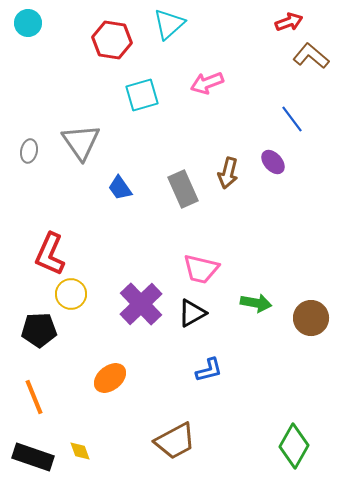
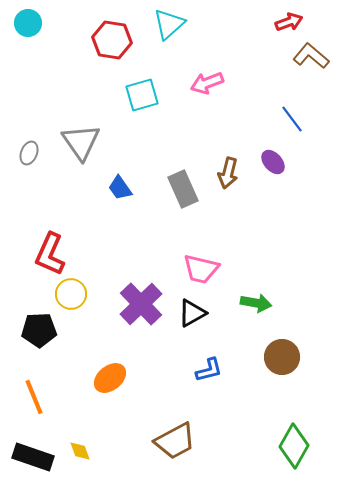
gray ellipse: moved 2 px down; rotated 10 degrees clockwise
brown circle: moved 29 px left, 39 px down
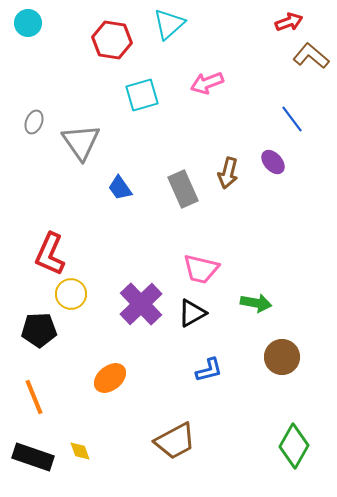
gray ellipse: moved 5 px right, 31 px up
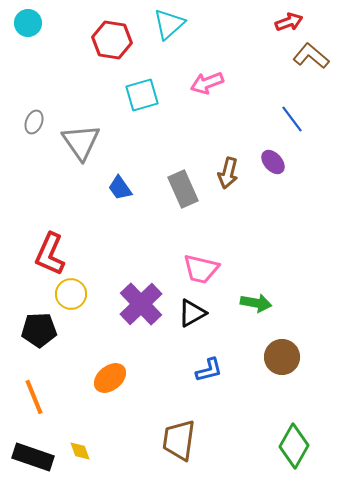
brown trapezoid: moved 4 px right, 1 px up; rotated 126 degrees clockwise
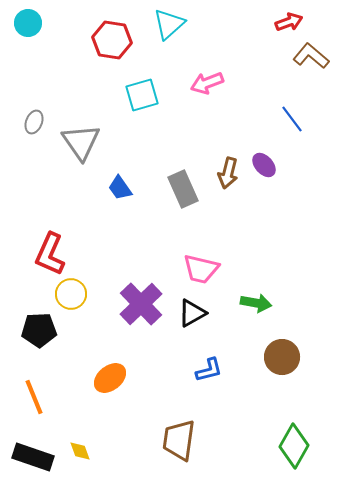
purple ellipse: moved 9 px left, 3 px down
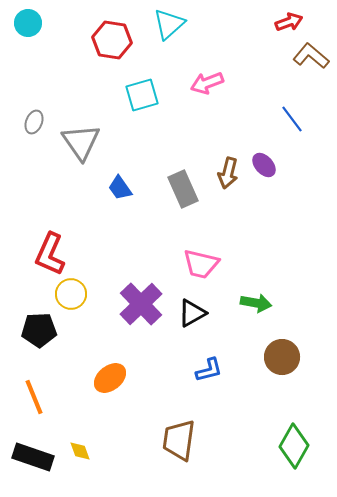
pink trapezoid: moved 5 px up
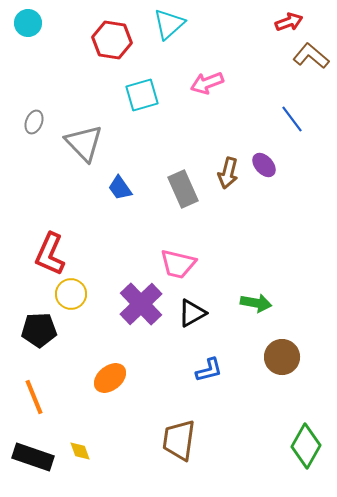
gray triangle: moved 3 px right, 1 px down; rotated 9 degrees counterclockwise
pink trapezoid: moved 23 px left
green diamond: moved 12 px right
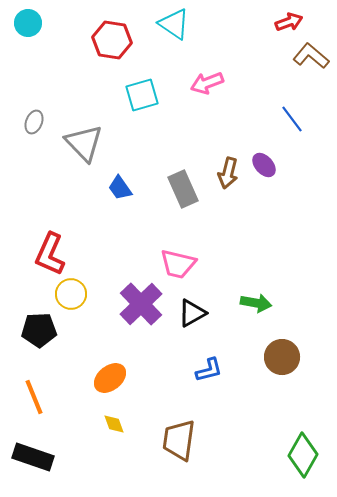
cyan triangle: moved 5 px right; rotated 44 degrees counterclockwise
green diamond: moved 3 px left, 9 px down
yellow diamond: moved 34 px right, 27 px up
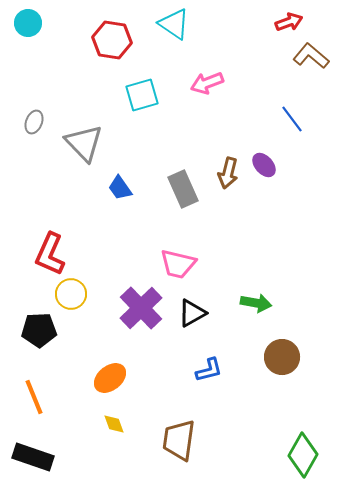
purple cross: moved 4 px down
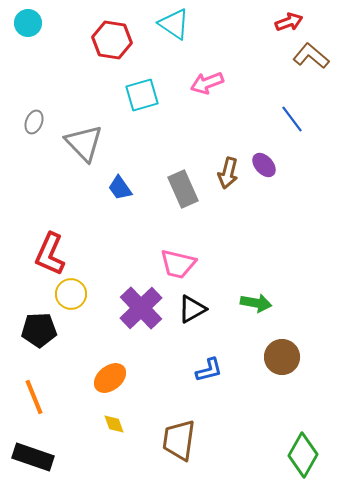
black triangle: moved 4 px up
